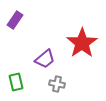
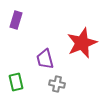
purple rectangle: moved 1 px right; rotated 18 degrees counterclockwise
red star: rotated 12 degrees clockwise
purple trapezoid: rotated 115 degrees clockwise
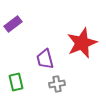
purple rectangle: moved 3 px left, 4 px down; rotated 36 degrees clockwise
gray cross: rotated 21 degrees counterclockwise
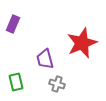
purple rectangle: rotated 30 degrees counterclockwise
gray cross: rotated 28 degrees clockwise
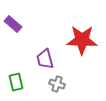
purple rectangle: rotated 72 degrees counterclockwise
red star: moved 3 px up; rotated 24 degrees clockwise
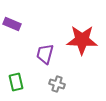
purple rectangle: moved 1 px left; rotated 18 degrees counterclockwise
purple trapezoid: moved 5 px up; rotated 30 degrees clockwise
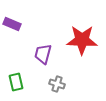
purple trapezoid: moved 2 px left
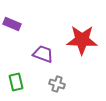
purple trapezoid: rotated 95 degrees clockwise
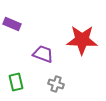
gray cross: moved 1 px left
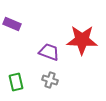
purple trapezoid: moved 6 px right, 2 px up
gray cross: moved 6 px left, 4 px up
